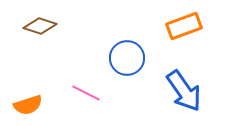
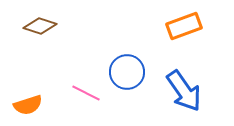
blue circle: moved 14 px down
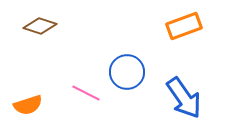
blue arrow: moved 7 px down
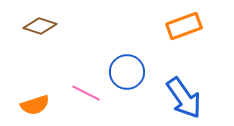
orange semicircle: moved 7 px right
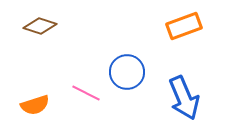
blue arrow: rotated 12 degrees clockwise
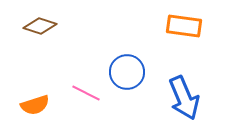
orange rectangle: rotated 28 degrees clockwise
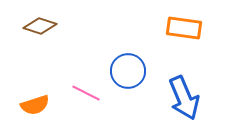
orange rectangle: moved 2 px down
blue circle: moved 1 px right, 1 px up
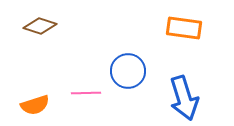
pink line: rotated 28 degrees counterclockwise
blue arrow: rotated 6 degrees clockwise
